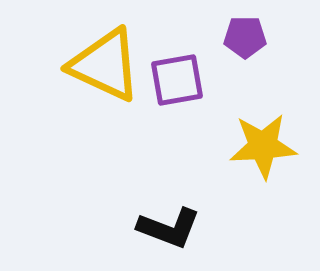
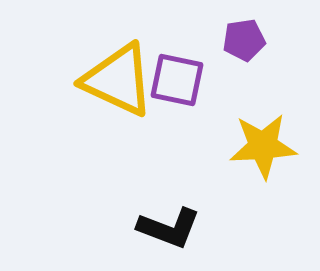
purple pentagon: moved 1 px left, 3 px down; rotated 9 degrees counterclockwise
yellow triangle: moved 13 px right, 15 px down
purple square: rotated 22 degrees clockwise
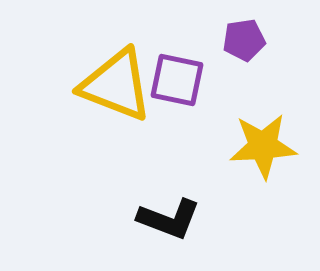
yellow triangle: moved 2 px left, 5 px down; rotated 4 degrees counterclockwise
black L-shape: moved 9 px up
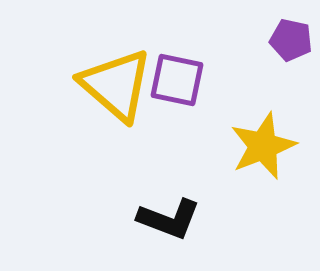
purple pentagon: moved 47 px right; rotated 21 degrees clockwise
yellow triangle: rotated 20 degrees clockwise
yellow star: rotated 18 degrees counterclockwise
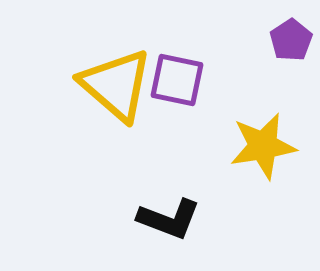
purple pentagon: rotated 27 degrees clockwise
yellow star: rotated 12 degrees clockwise
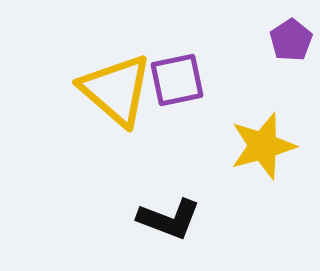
purple square: rotated 24 degrees counterclockwise
yellow triangle: moved 5 px down
yellow star: rotated 6 degrees counterclockwise
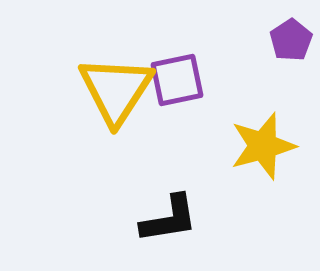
yellow triangle: rotated 22 degrees clockwise
black L-shape: rotated 30 degrees counterclockwise
